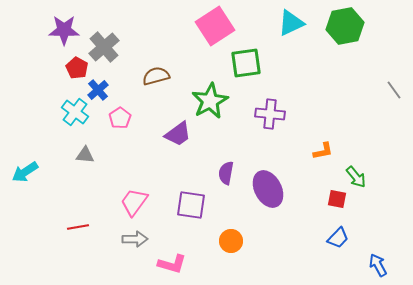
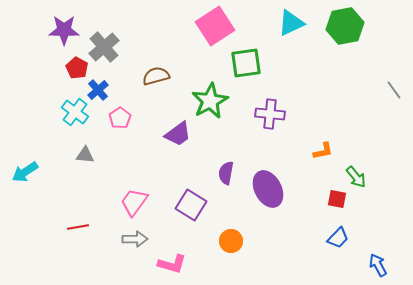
purple square: rotated 24 degrees clockwise
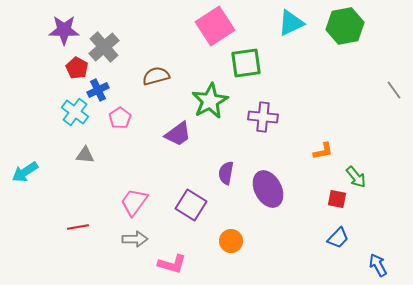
blue cross: rotated 15 degrees clockwise
purple cross: moved 7 px left, 3 px down
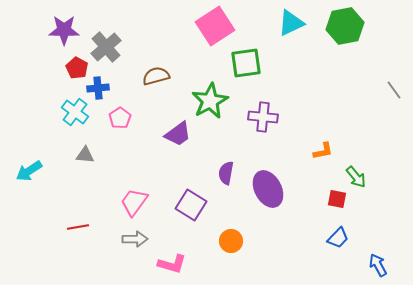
gray cross: moved 2 px right
blue cross: moved 2 px up; rotated 20 degrees clockwise
cyan arrow: moved 4 px right, 1 px up
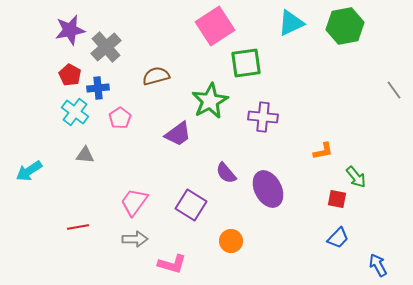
purple star: moved 6 px right; rotated 12 degrees counterclockwise
red pentagon: moved 7 px left, 7 px down
purple semicircle: rotated 50 degrees counterclockwise
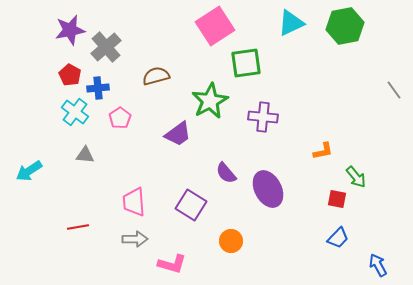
pink trapezoid: rotated 40 degrees counterclockwise
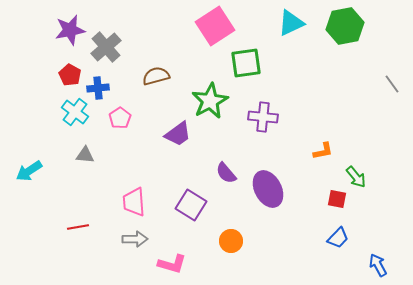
gray line: moved 2 px left, 6 px up
